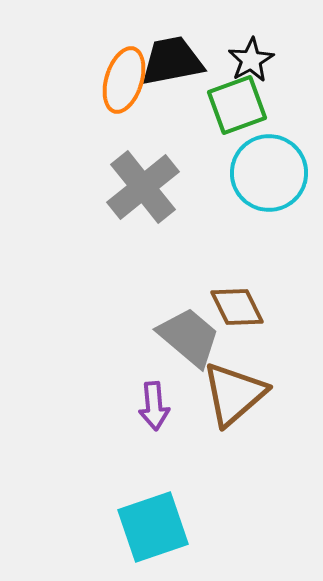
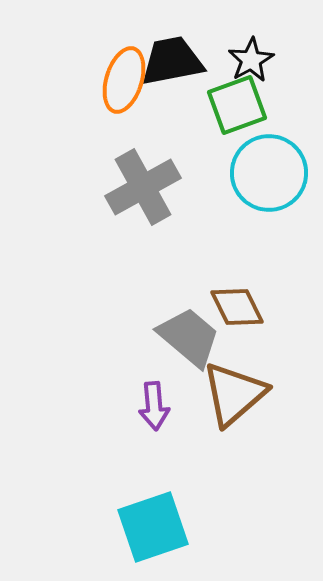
gray cross: rotated 10 degrees clockwise
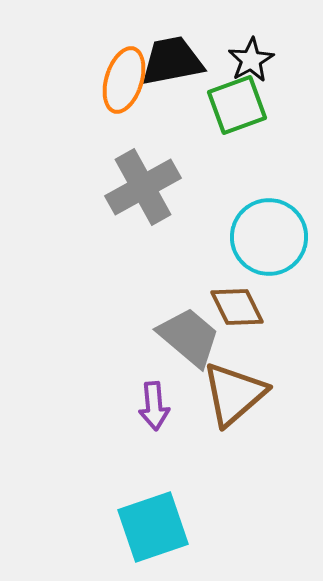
cyan circle: moved 64 px down
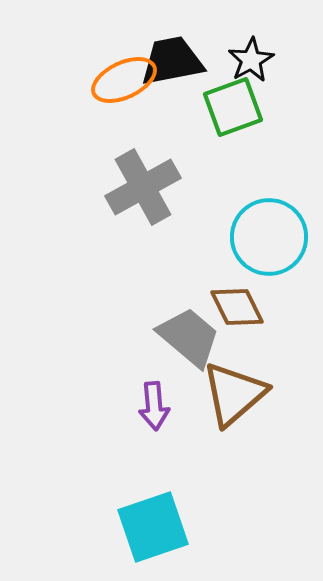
orange ellipse: rotated 48 degrees clockwise
green square: moved 4 px left, 2 px down
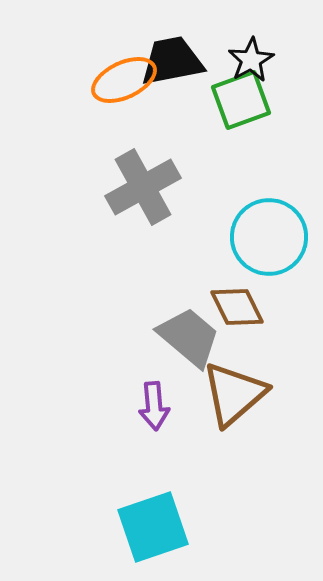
green square: moved 8 px right, 7 px up
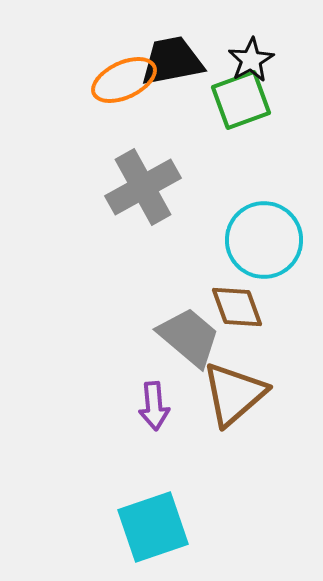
cyan circle: moved 5 px left, 3 px down
brown diamond: rotated 6 degrees clockwise
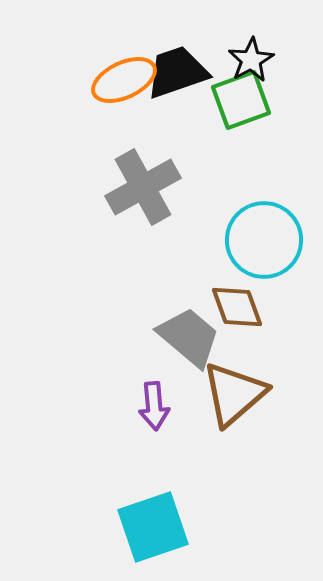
black trapezoid: moved 5 px right, 11 px down; rotated 8 degrees counterclockwise
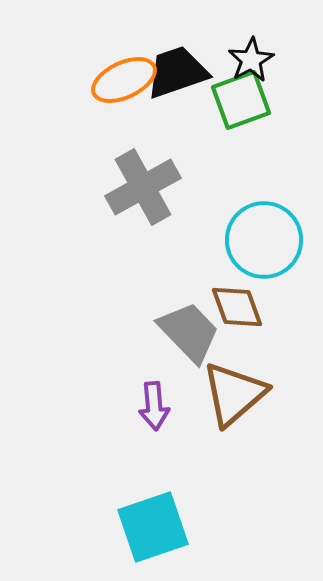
gray trapezoid: moved 5 px up; rotated 6 degrees clockwise
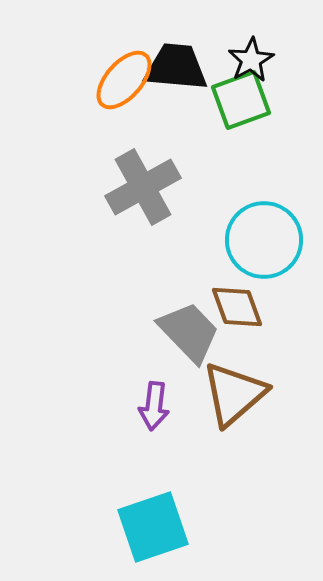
black trapezoid: moved 1 px left, 5 px up; rotated 24 degrees clockwise
orange ellipse: rotated 24 degrees counterclockwise
purple arrow: rotated 12 degrees clockwise
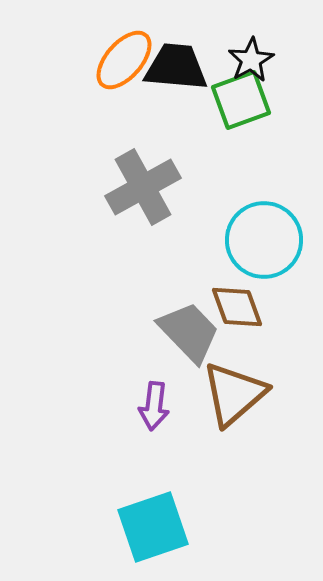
orange ellipse: moved 20 px up
